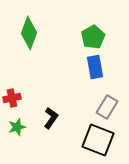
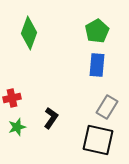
green pentagon: moved 4 px right, 6 px up
blue rectangle: moved 2 px right, 2 px up; rotated 15 degrees clockwise
black square: rotated 8 degrees counterclockwise
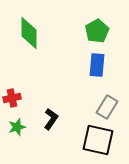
green diamond: rotated 20 degrees counterclockwise
black L-shape: moved 1 px down
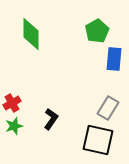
green diamond: moved 2 px right, 1 px down
blue rectangle: moved 17 px right, 6 px up
red cross: moved 5 px down; rotated 18 degrees counterclockwise
gray rectangle: moved 1 px right, 1 px down
green star: moved 3 px left, 1 px up
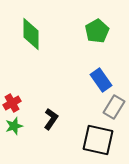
blue rectangle: moved 13 px left, 21 px down; rotated 40 degrees counterclockwise
gray rectangle: moved 6 px right, 1 px up
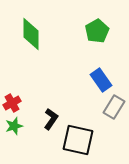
black square: moved 20 px left
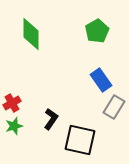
black square: moved 2 px right
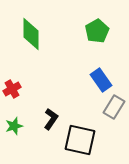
red cross: moved 14 px up
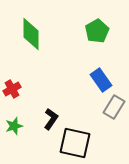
black square: moved 5 px left, 3 px down
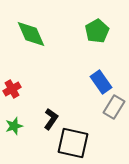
green diamond: rotated 24 degrees counterclockwise
blue rectangle: moved 2 px down
black square: moved 2 px left
